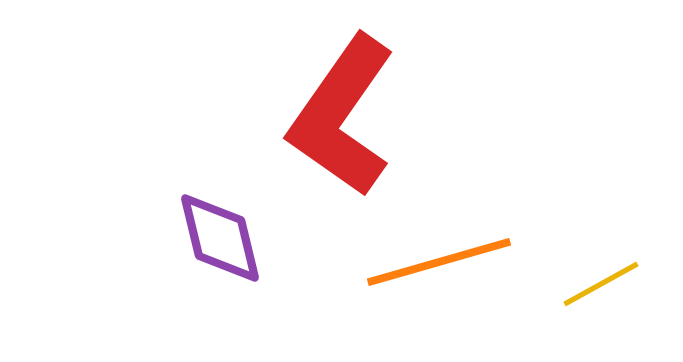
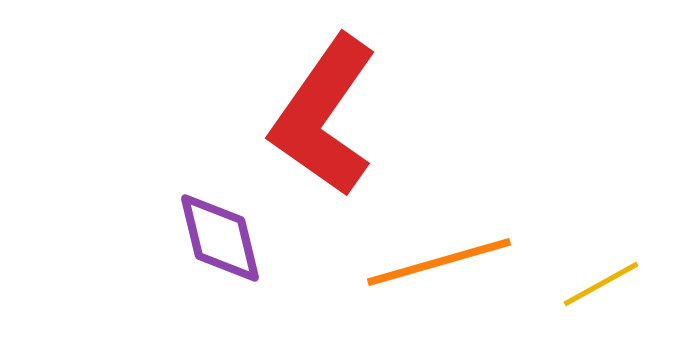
red L-shape: moved 18 px left
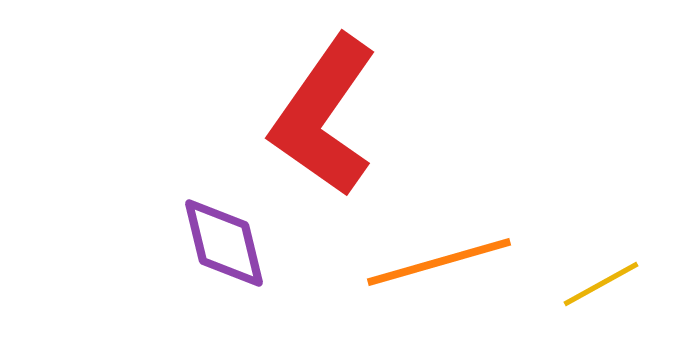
purple diamond: moved 4 px right, 5 px down
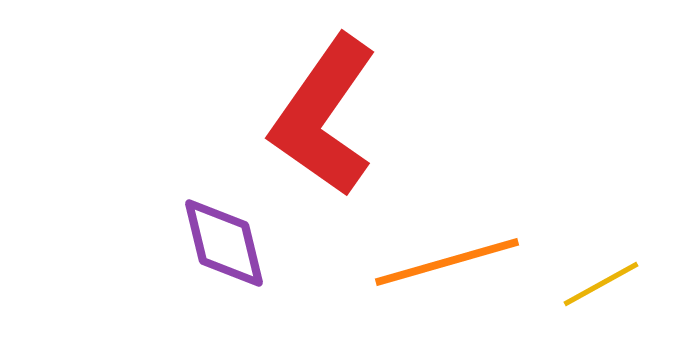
orange line: moved 8 px right
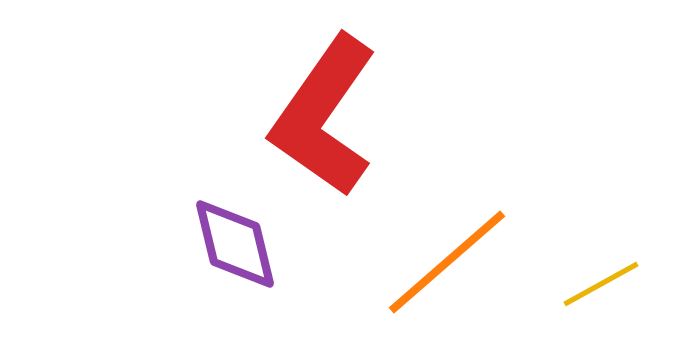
purple diamond: moved 11 px right, 1 px down
orange line: rotated 25 degrees counterclockwise
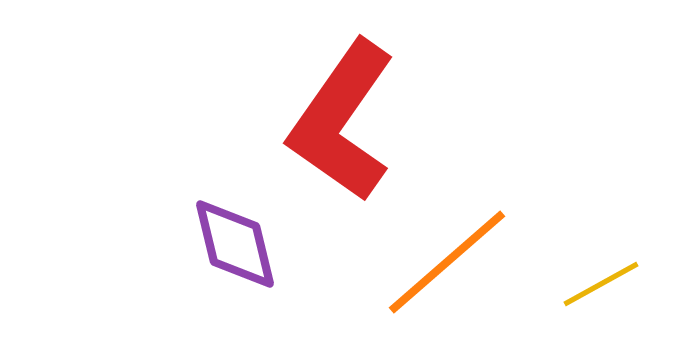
red L-shape: moved 18 px right, 5 px down
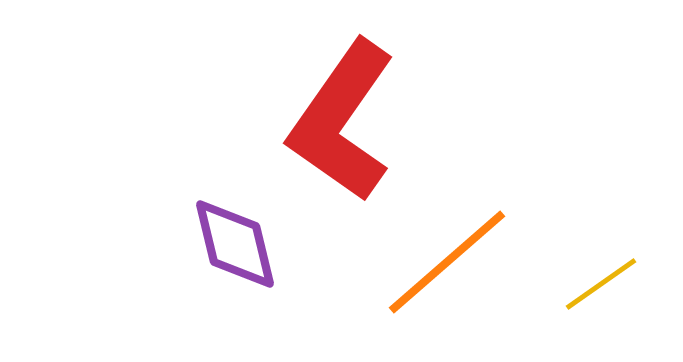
yellow line: rotated 6 degrees counterclockwise
